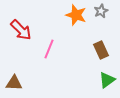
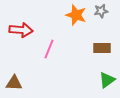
gray star: rotated 16 degrees clockwise
red arrow: rotated 40 degrees counterclockwise
brown rectangle: moved 1 px right, 2 px up; rotated 66 degrees counterclockwise
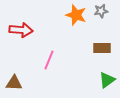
pink line: moved 11 px down
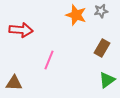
brown rectangle: rotated 60 degrees counterclockwise
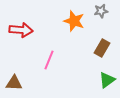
orange star: moved 2 px left, 6 px down
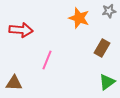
gray star: moved 8 px right
orange star: moved 5 px right, 3 px up
pink line: moved 2 px left
green triangle: moved 2 px down
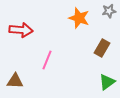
brown triangle: moved 1 px right, 2 px up
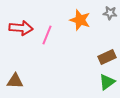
gray star: moved 1 px right, 2 px down; rotated 16 degrees clockwise
orange star: moved 1 px right, 2 px down
red arrow: moved 2 px up
brown rectangle: moved 5 px right, 9 px down; rotated 36 degrees clockwise
pink line: moved 25 px up
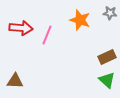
green triangle: moved 2 px up; rotated 42 degrees counterclockwise
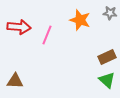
red arrow: moved 2 px left, 1 px up
